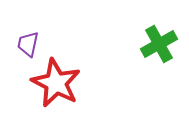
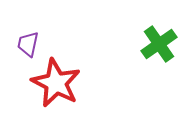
green cross: rotated 6 degrees counterclockwise
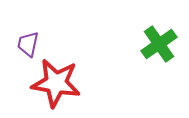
red star: rotated 18 degrees counterclockwise
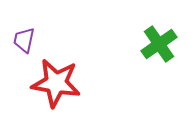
purple trapezoid: moved 4 px left, 4 px up
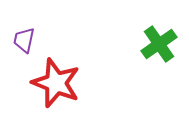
red star: rotated 12 degrees clockwise
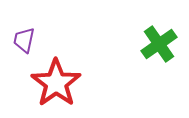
red star: rotated 15 degrees clockwise
